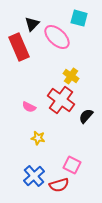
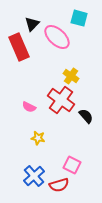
black semicircle: rotated 98 degrees clockwise
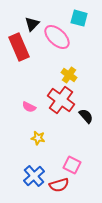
yellow cross: moved 2 px left, 1 px up
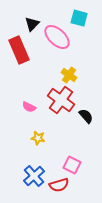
red rectangle: moved 3 px down
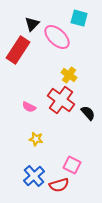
red rectangle: moved 1 px left; rotated 56 degrees clockwise
black semicircle: moved 2 px right, 3 px up
yellow star: moved 2 px left, 1 px down
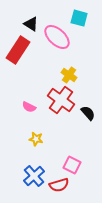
black triangle: moved 1 px left; rotated 42 degrees counterclockwise
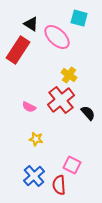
red cross: rotated 16 degrees clockwise
red semicircle: rotated 102 degrees clockwise
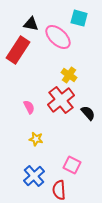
black triangle: rotated 21 degrees counterclockwise
pink ellipse: moved 1 px right
pink semicircle: rotated 144 degrees counterclockwise
red semicircle: moved 5 px down
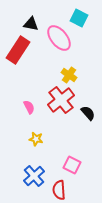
cyan square: rotated 12 degrees clockwise
pink ellipse: moved 1 px right, 1 px down; rotated 8 degrees clockwise
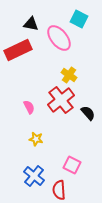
cyan square: moved 1 px down
red rectangle: rotated 32 degrees clockwise
blue cross: rotated 10 degrees counterclockwise
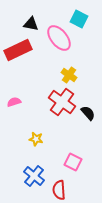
red cross: moved 1 px right, 2 px down; rotated 16 degrees counterclockwise
pink semicircle: moved 15 px left, 5 px up; rotated 80 degrees counterclockwise
pink square: moved 1 px right, 3 px up
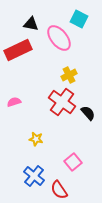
yellow cross: rotated 28 degrees clockwise
pink square: rotated 24 degrees clockwise
red semicircle: rotated 30 degrees counterclockwise
